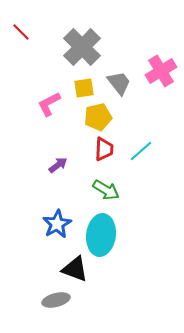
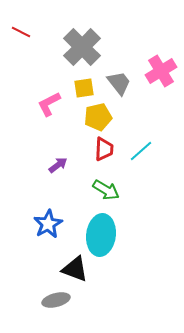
red line: rotated 18 degrees counterclockwise
blue star: moved 9 px left
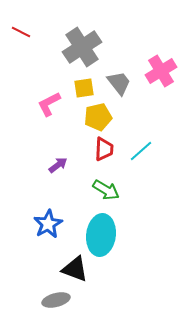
gray cross: rotated 12 degrees clockwise
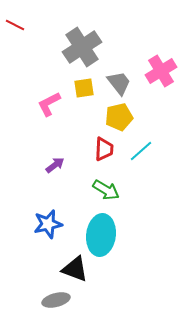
red line: moved 6 px left, 7 px up
yellow pentagon: moved 21 px right
purple arrow: moved 3 px left
blue star: rotated 16 degrees clockwise
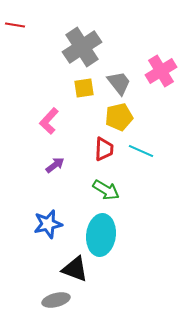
red line: rotated 18 degrees counterclockwise
pink L-shape: moved 17 px down; rotated 20 degrees counterclockwise
cyan line: rotated 65 degrees clockwise
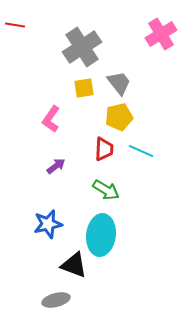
pink cross: moved 37 px up
pink L-shape: moved 2 px right, 2 px up; rotated 8 degrees counterclockwise
purple arrow: moved 1 px right, 1 px down
black triangle: moved 1 px left, 4 px up
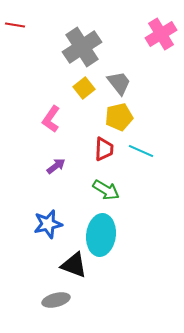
yellow square: rotated 30 degrees counterclockwise
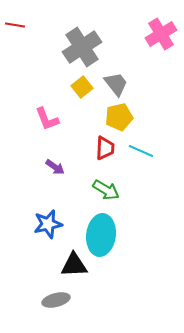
gray trapezoid: moved 3 px left, 1 px down
yellow square: moved 2 px left, 1 px up
pink L-shape: moved 4 px left; rotated 56 degrees counterclockwise
red trapezoid: moved 1 px right, 1 px up
purple arrow: moved 1 px left, 1 px down; rotated 72 degrees clockwise
black triangle: rotated 24 degrees counterclockwise
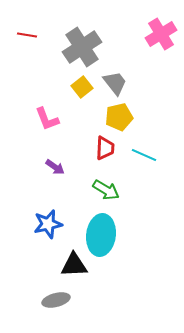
red line: moved 12 px right, 10 px down
gray trapezoid: moved 1 px left, 1 px up
cyan line: moved 3 px right, 4 px down
